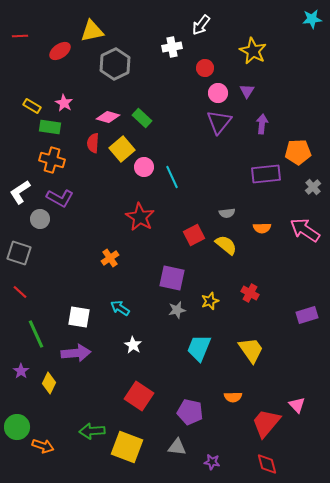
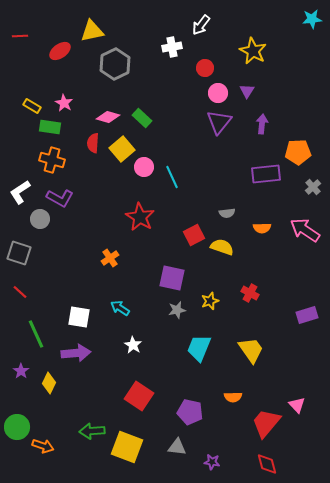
yellow semicircle at (226, 245): moved 4 px left, 2 px down; rotated 20 degrees counterclockwise
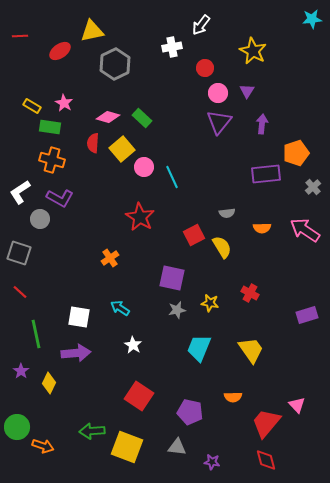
orange pentagon at (298, 152): moved 2 px left, 1 px down; rotated 15 degrees counterclockwise
yellow semicircle at (222, 247): rotated 40 degrees clockwise
yellow star at (210, 301): moved 2 px down; rotated 30 degrees clockwise
green line at (36, 334): rotated 12 degrees clockwise
red diamond at (267, 464): moved 1 px left, 4 px up
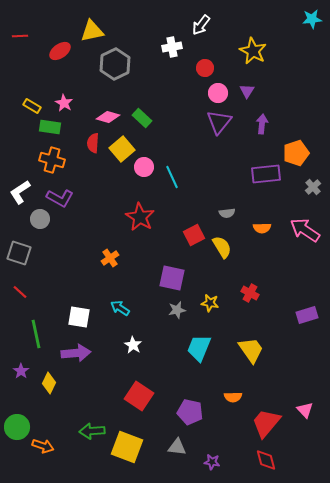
pink triangle at (297, 405): moved 8 px right, 5 px down
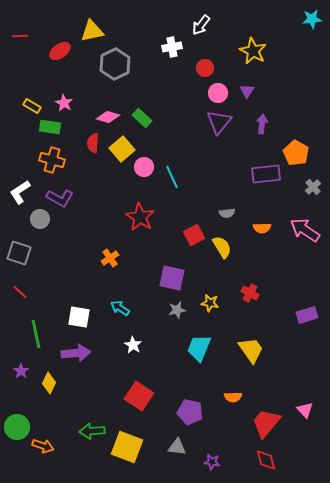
orange pentagon at (296, 153): rotated 25 degrees counterclockwise
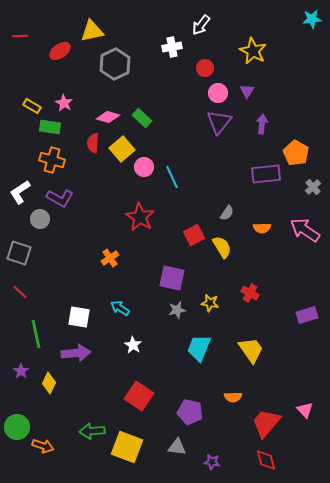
gray semicircle at (227, 213): rotated 49 degrees counterclockwise
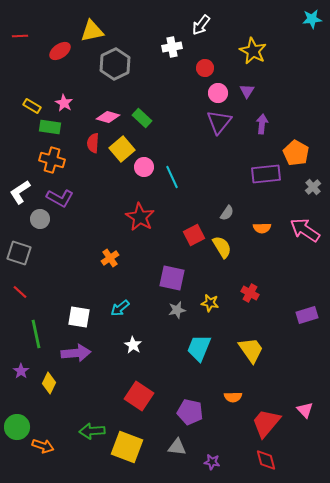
cyan arrow at (120, 308): rotated 72 degrees counterclockwise
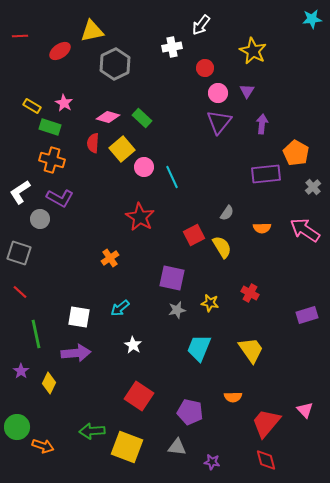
green rectangle at (50, 127): rotated 10 degrees clockwise
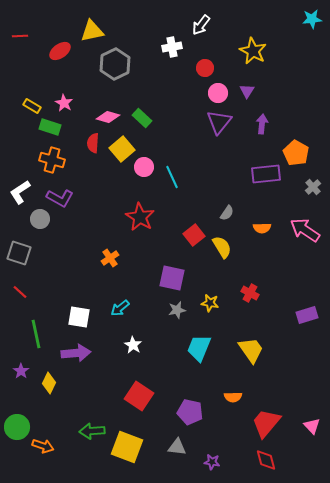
red square at (194, 235): rotated 10 degrees counterclockwise
pink triangle at (305, 410): moved 7 px right, 16 px down
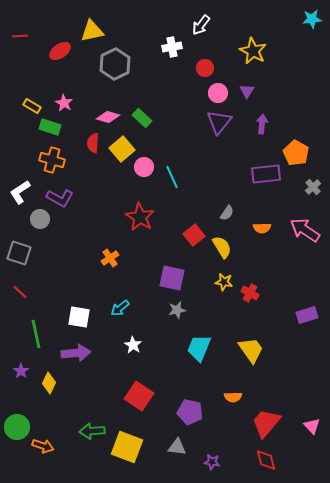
yellow star at (210, 303): moved 14 px right, 21 px up
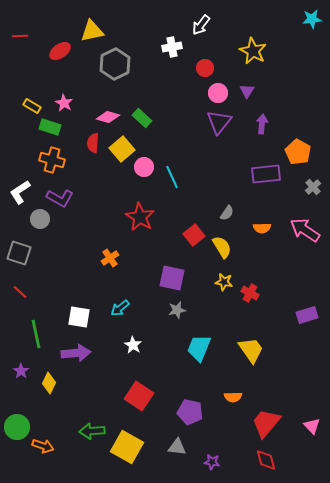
orange pentagon at (296, 153): moved 2 px right, 1 px up
yellow square at (127, 447): rotated 8 degrees clockwise
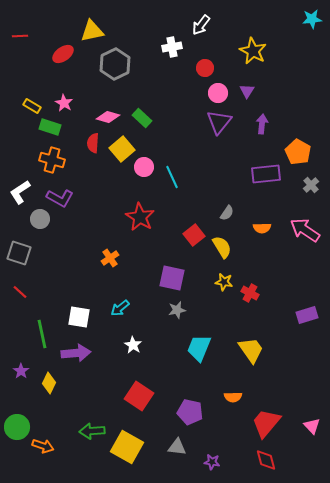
red ellipse at (60, 51): moved 3 px right, 3 px down
gray cross at (313, 187): moved 2 px left, 2 px up
green line at (36, 334): moved 6 px right
